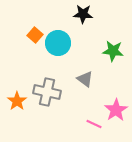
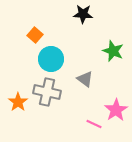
cyan circle: moved 7 px left, 16 px down
green star: rotated 15 degrees clockwise
orange star: moved 1 px right, 1 px down
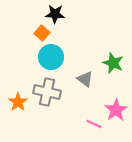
black star: moved 28 px left
orange square: moved 7 px right, 2 px up
green star: moved 12 px down
cyan circle: moved 2 px up
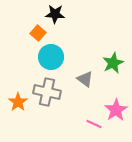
orange square: moved 4 px left
green star: rotated 25 degrees clockwise
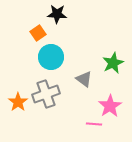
black star: moved 2 px right
orange square: rotated 14 degrees clockwise
gray triangle: moved 1 px left
gray cross: moved 1 px left, 2 px down; rotated 32 degrees counterclockwise
pink star: moved 6 px left, 4 px up
pink line: rotated 21 degrees counterclockwise
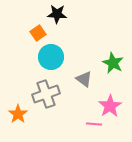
green star: rotated 20 degrees counterclockwise
orange star: moved 12 px down
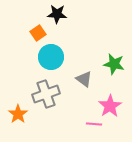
green star: moved 1 px right, 1 px down; rotated 15 degrees counterclockwise
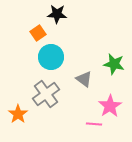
gray cross: rotated 16 degrees counterclockwise
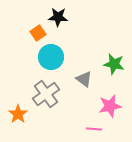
black star: moved 1 px right, 3 px down
pink star: rotated 20 degrees clockwise
pink line: moved 5 px down
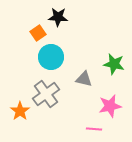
gray triangle: rotated 24 degrees counterclockwise
orange star: moved 2 px right, 3 px up
